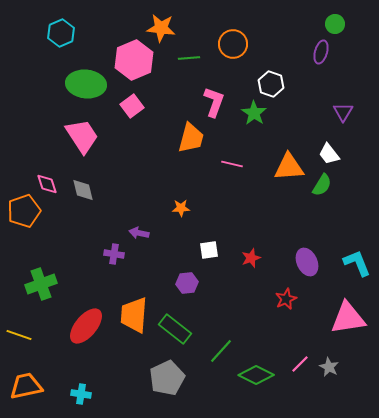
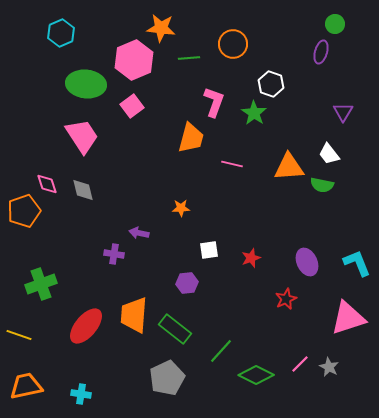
green semicircle at (322, 185): rotated 70 degrees clockwise
pink triangle at (348, 318): rotated 9 degrees counterclockwise
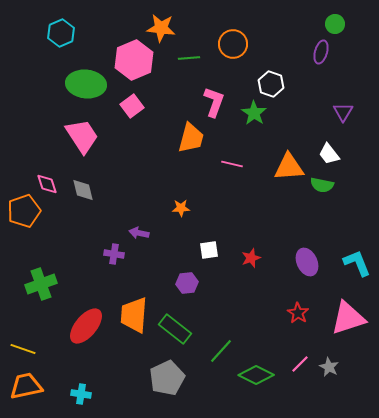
red star at (286, 299): moved 12 px right, 14 px down; rotated 15 degrees counterclockwise
yellow line at (19, 335): moved 4 px right, 14 px down
